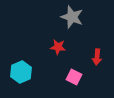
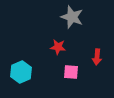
pink square: moved 3 px left, 5 px up; rotated 21 degrees counterclockwise
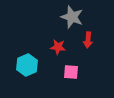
red arrow: moved 9 px left, 17 px up
cyan hexagon: moved 6 px right, 7 px up
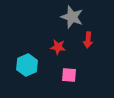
pink square: moved 2 px left, 3 px down
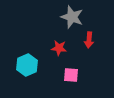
red arrow: moved 1 px right
red star: moved 1 px right, 1 px down
pink square: moved 2 px right
